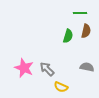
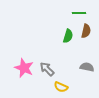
green line: moved 1 px left
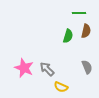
gray semicircle: rotated 56 degrees clockwise
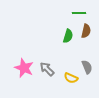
yellow semicircle: moved 10 px right, 9 px up
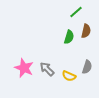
green line: moved 3 px left, 1 px up; rotated 40 degrees counterclockwise
green semicircle: moved 1 px right, 1 px down
gray semicircle: rotated 40 degrees clockwise
yellow semicircle: moved 2 px left, 2 px up
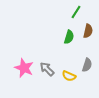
green line: rotated 16 degrees counterclockwise
brown semicircle: moved 2 px right
gray semicircle: moved 2 px up
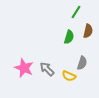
gray semicircle: moved 5 px left, 2 px up
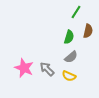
gray semicircle: moved 11 px left, 6 px up; rotated 32 degrees clockwise
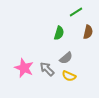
green line: rotated 24 degrees clockwise
brown semicircle: moved 1 px down
green semicircle: moved 10 px left, 4 px up
gray semicircle: moved 5 px left, 1 px down
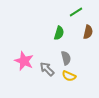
gray semicircle: rotated 64 degrees counterclockwise
pink star: moved 7 px up
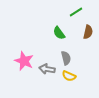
green semicircle: rotated 128 degrees clockwise
gray arrow: rotated 35 degrees counterclockwise
